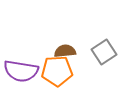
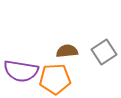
brown semicircle: moved 2 px right
orange pentagon: moved 2 px left, 8 px down
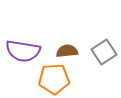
purple semicircle: moved 2 px right, 20 px up
orange pentagon: moved 1 px left
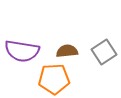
purple semicircle: moved 1 px left
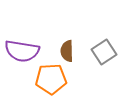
brown semicircle: rotated 85 degrees counterclockwise
orange pentagon: moved 3 px left
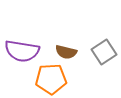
brown semicircle: moved 1 px left, 1 px down; rotated 75 degrees counterclockwise
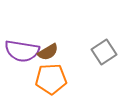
brown semicircle: moved 18 px left; rotated 45 degrees counterclockwise
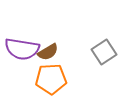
purple semicircle: moved 2 px up
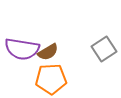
gray square: moved 3 px up
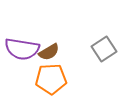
brown semicircle: moved 1 px right
